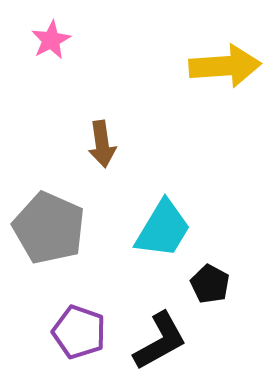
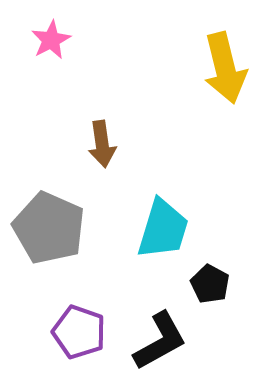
yellow arrow: moved 2 px down; rotated 80 degrees clockwise
cyan trapezoid: rotated 14 degrees counterclockwise
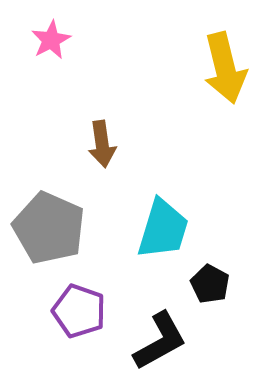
purple pentagon: moved 21 px up
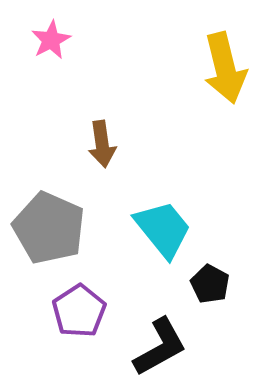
cyan trapezoid: rotated 56 degrees counterclockwise
purple pentagon: rotated 20 degrees clockwise
black L-shape: moved 6 px down
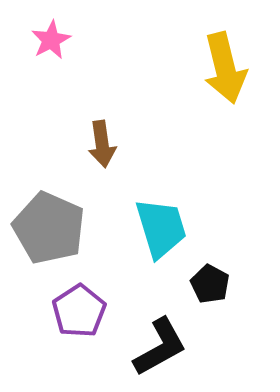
cyan trapezoid: moved 2 px left, 1 px up; rotated 22 degrees clockwise
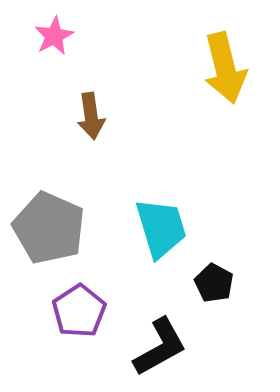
pink star: moved 3 px right, 4 px up
brown arrow: moved 11 px left, 28 px up
black pentagon: moved 4 px right, 1 px up
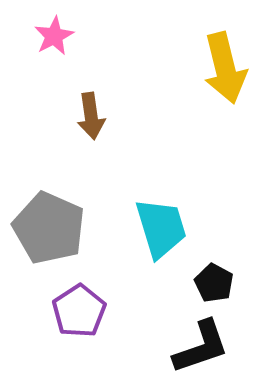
black L-shape: moved 41 px right; rotated 10 degrees clockwise
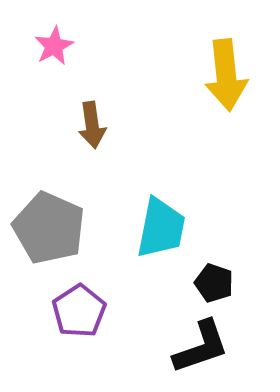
pink star: moved 10 px down
yellow arrow: moved 1 px right, 7 px down; rotated 8 degrees clockwise
brown arrow: moved 1 px right, 9 px down
cyan trapezoid: rotated 28 degrees clockwise
black pentagon: rotated 9 degrees counterclockwise
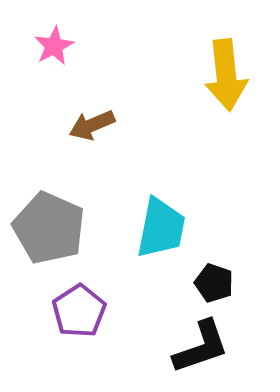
brown arrow: rotated 75 degrees clockwise
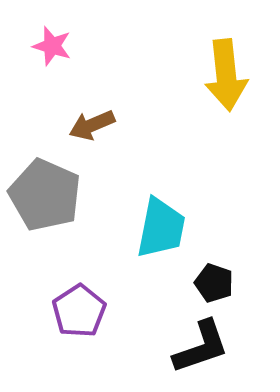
pink star: moved 2 px left; rotated 27 degrees counterclockwise
gray pentagon: moved 4 px left, 33 px up
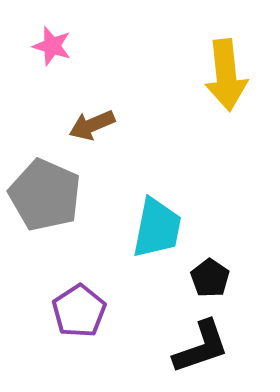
cyan trapezoid: moved 4 px left
black pentagon: moved 4 px left, 5 px up; rotated 15 degrees clockwise
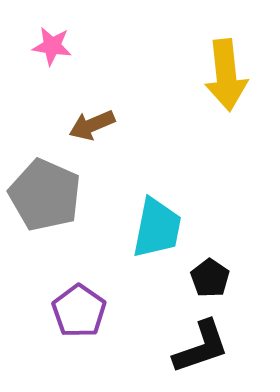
pink star: rotated 9 degrees counterclockwise
purple pentagon: rotated 4 degrees counterclockwise
